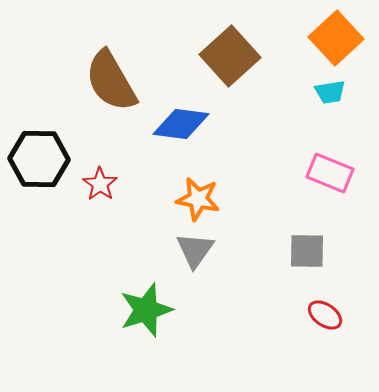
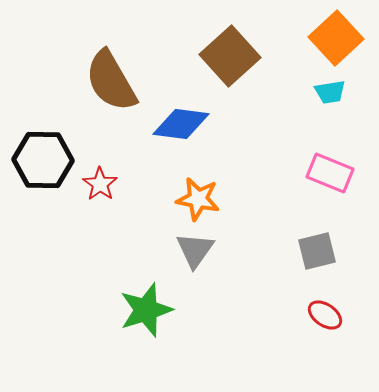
black hexagon: moved 4 px right, 1 px down
gray square: moved 10 px right; rotated 15 degrees counterclockwise
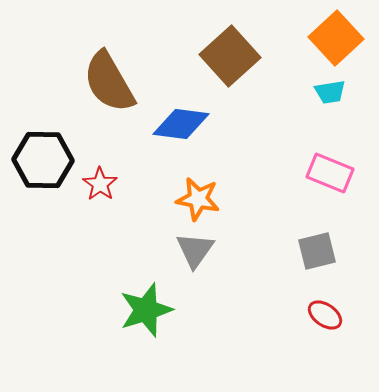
brown semicircle: moved 2 px left, 1 px down
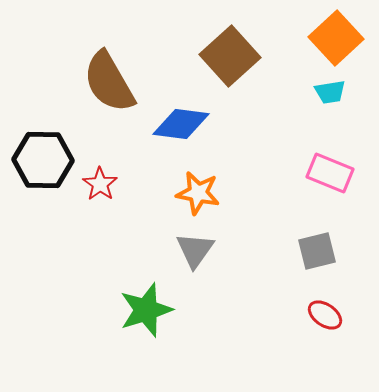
orange star: moved 6 px up
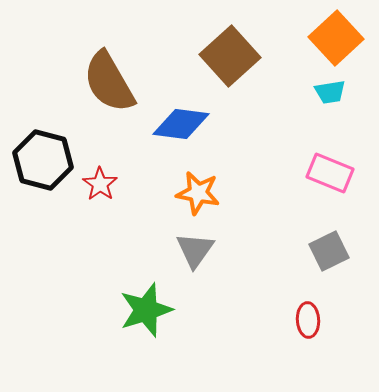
black hexagon: rotated 14 degrees clockwise
gray square: moved 12 px right; rotated 12 degrees counterclockwise
red ellipse: moved 17 px left, 5 px down; rotated 52 degrees clockwise
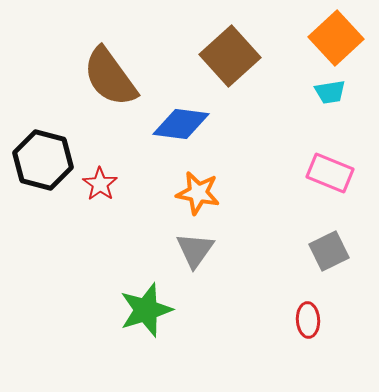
brown semicircle: moved 1 px right, 5 px up; rotated 6 degrees counterclockwise
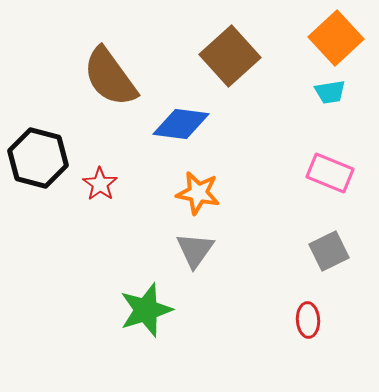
black hexagon: moved 5 px left, 2 px up
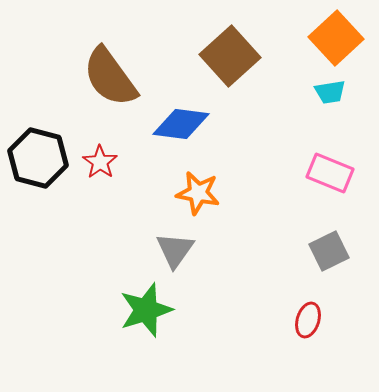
red star: moved 22 px up
gray triangle: moved 20 px left
red ellipse: rotated 20 degrees clockwise
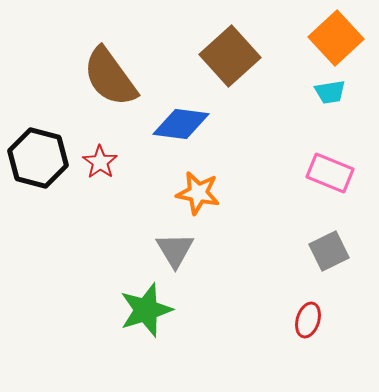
gray triangle: rotated 6 degrees counterclockwise
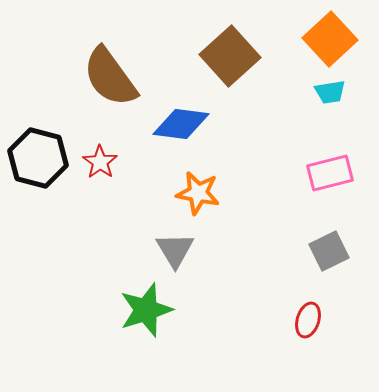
orange square: moved 6 px left, 1 px down
pink rectangle: rotated 36 degrees counterclockwise
